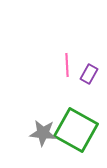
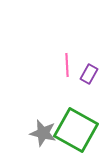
gray star: rotated 8 degrees clockwise
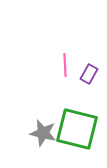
pink line: moved 2 px left
green square: moved 1 px right, 1 px up; rotated 15 degrees counterclockwise
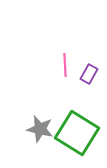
green square: moved 4 px down; rotated 18 degrees clockwise
gray star: moved 3 px left, 4 px up
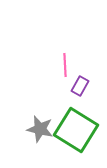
purple rectangle: moved 9 px left, 12 px down
green square: moved 1 px left, 3 px up
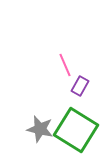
pink line: rotated 20 degrees counterclockwise
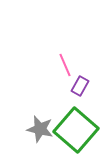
green square: rotated 9 degrees clockwise
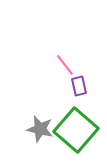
pink line: rotated 15 degrees counterclockwise
purple rectangle: moved 1 px left; rotated 42 degrees counterclockwise
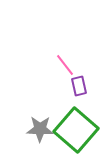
gray star: rotated 12 degrees counterclockwise
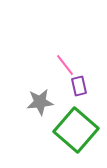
gray star: moved 27 px up; rotated 8 degrees counterclockwise
